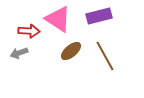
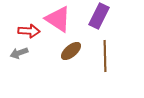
purple rectangle: rotated 50 degrees counterclockwise
brown line: rotated 28 degrees clockwise
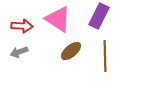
red arrow: moved 7 px left, 5 px up
gray arrow: moved 1 px up
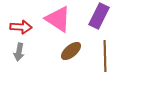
red arrow: moved 1 px left, 1 px down
gray arrow: rotated 60 degrees counterclockwise
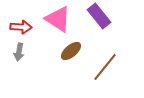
purple rectangle: rotated 65 degrees counterclockwise
brown line: moved 11 px down; rotated 40 degrees clockwise
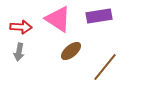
purple rectangle: rotated 60 degrees counterclockwise
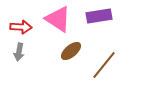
brown line: moved 1 px left, 2 px up
